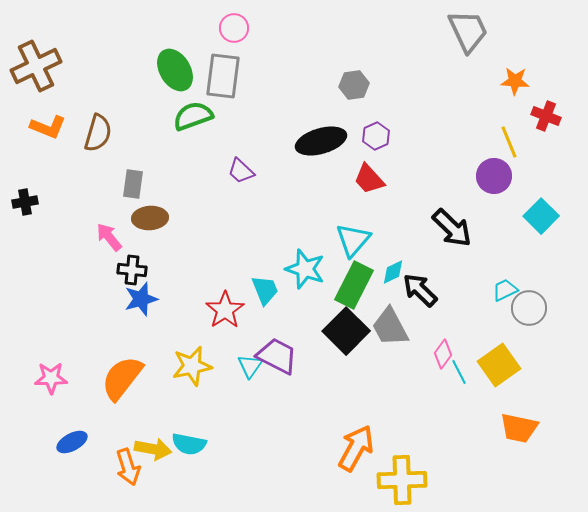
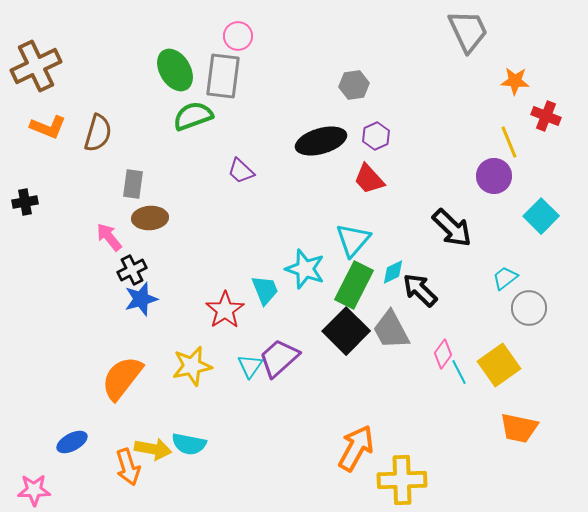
pink circle at (234, 28): moved 4 px right, 8 px down
black cross at (132, 270): rotated 32 degrees counterclockwise
cyan trapezoid at (505, 290): moved 12 px up; rotated 12 degrees counterclockwise
gray trapezoid at (390, 327): moved 1 px right, 3 px down
purple trapezoid at (277, 356): moved 2 px right, 2 px down; rotated 69 degrees counterclockwise
pink star at (51, 378): moved 17 px left, 112 px down
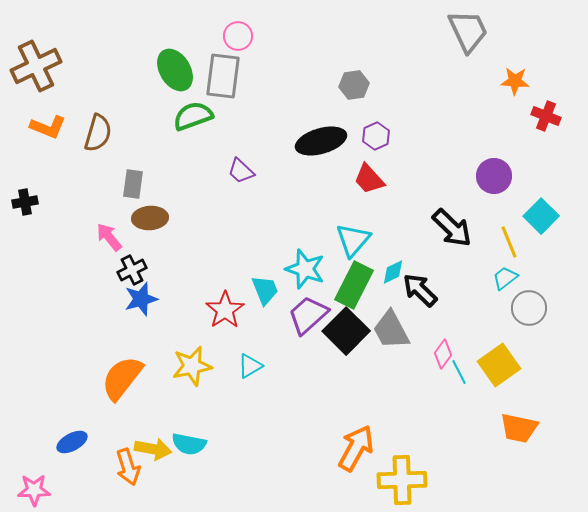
yellow line at (509, 142): moved 100 px down
purple trapezoid at (279, 358): moved 29 px right, 43 px up
cyan triangle at (250, 366): rotated 24 degrees clockwise
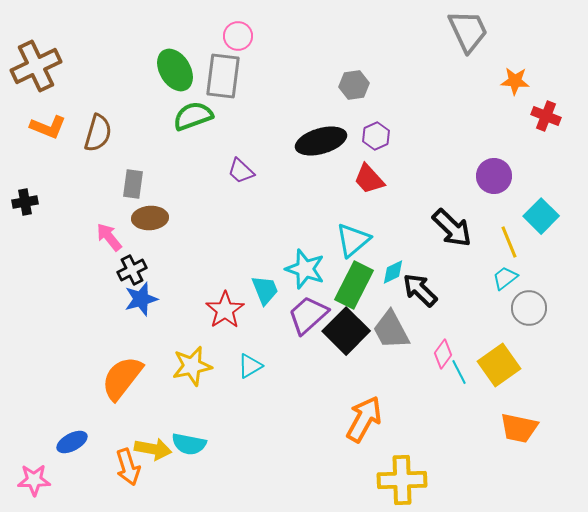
cyan triangle at (353, 240): rotated 9 degrees clockwise
orange arrow at (356, 448): moved 8 px right, 29 px up
pink star at (34, 490): moved 10 px up
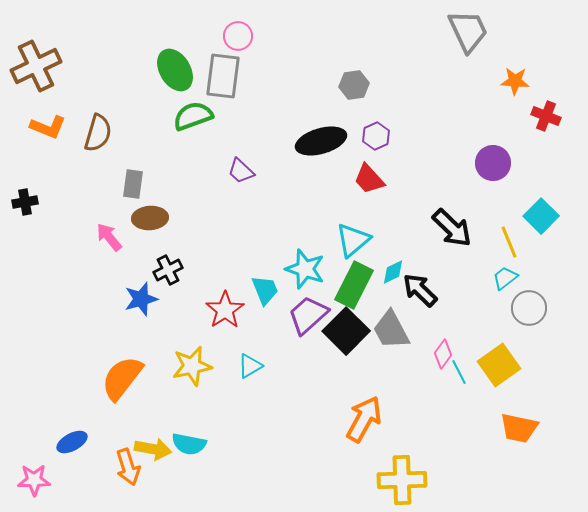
purple circle at (494, 176): moved 1 px left, 13 px up
black cross at (132, 270): moved 36 px right
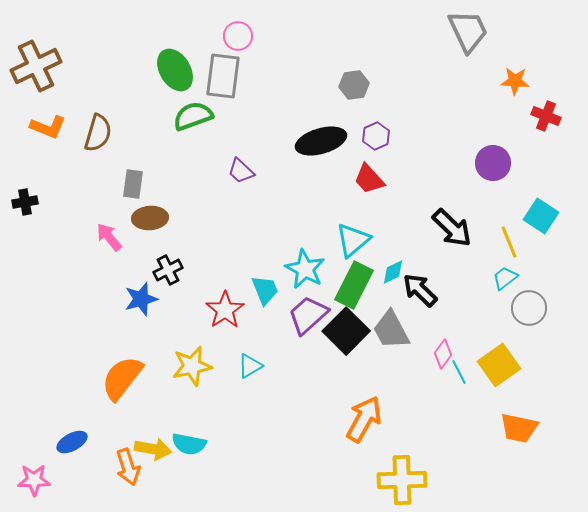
cyan square at (541, 216): rotated 12 degrees counterclockwise
cyan star at (305, 269): rotated 9 degrees clockwise
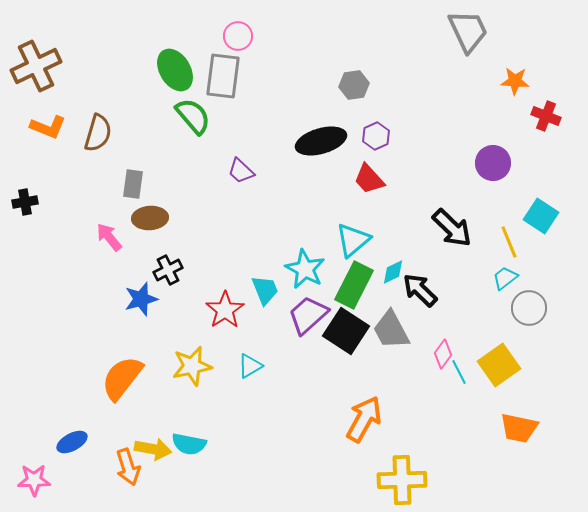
green semicircle at (193, 116): rotated 69 degrees clockwise
black square at (346, 331): rotated 12 degrees counterclockwise
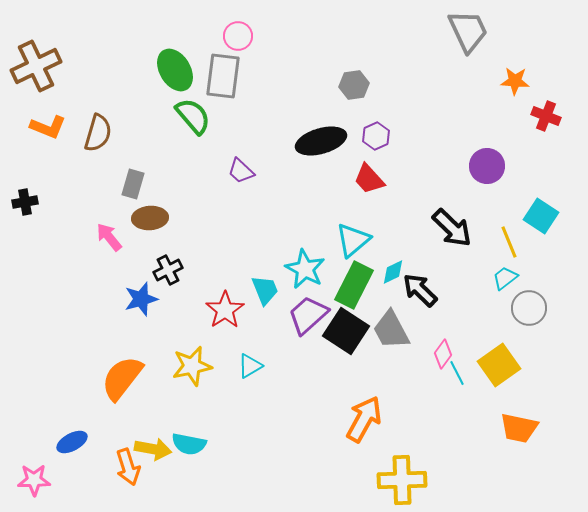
purple circle at (493, 163): moved 6 px left, 3 px down
gray rectangle at (133, 184): rotated 8 degrees clockwise
cyan line at (459, 372): moved 2 px left, 1 px down
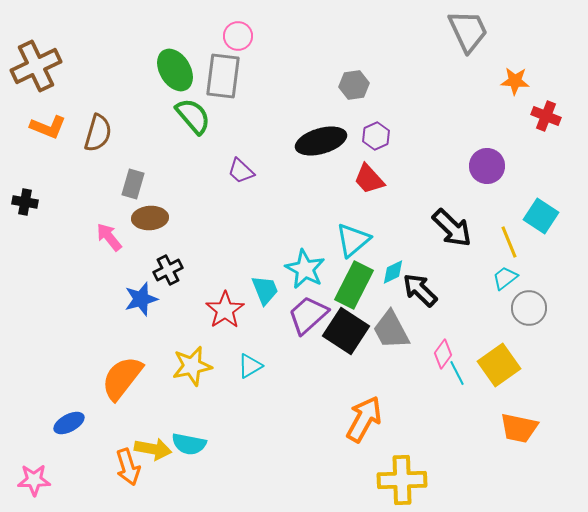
black cross at (25, 202): rotated 20 degrees clockwise
blue ellipse at (72, 442): moved 3 px left, 19 px up
